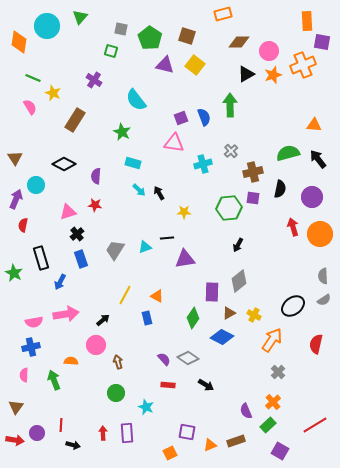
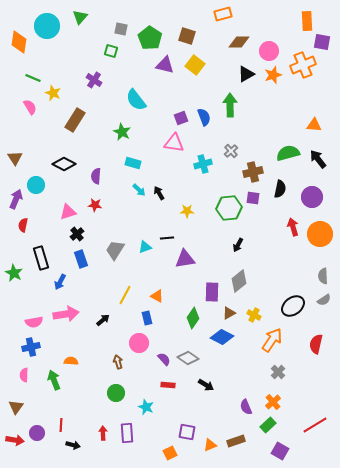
yellow star at (184, 212): moved 3 px right, 1 px up
pink circle at (96, 345): moved 43 px right, 2 px up
purple semicircle at (246, 411): moved 4 px up
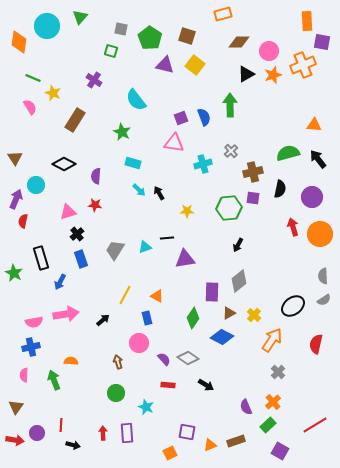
red semicircle at (23, 225): moved 4 px up
yellow cross at (254, 315): rotated 16 degrees clockwise
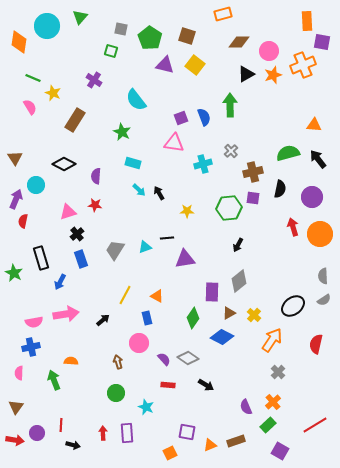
pink semicircle at (24, 375): moved 5 px left, 2 px up
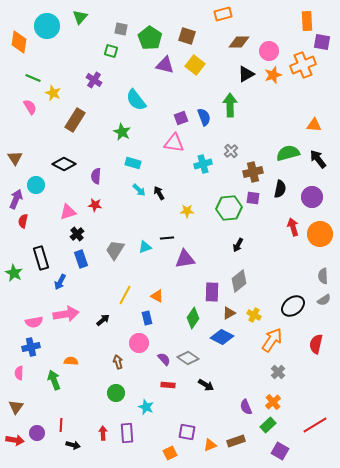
yellow cross at (254, 315): rotated 16 degrees counterclockwise
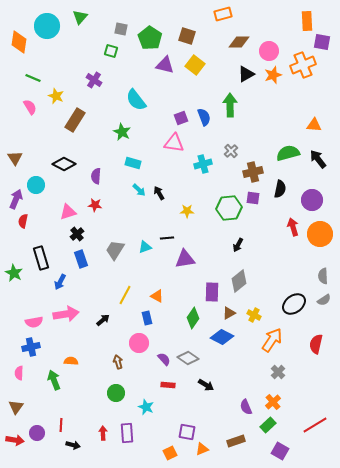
yellow star at (53, 93): moved 3 px right, 3 px down
purple circle at (312, 197): moved 3 px down
black ellipse at (293, 306): moved 1 px right, 2 px up
orange triangle at (210, 445): moved 8 px left, 4 px down
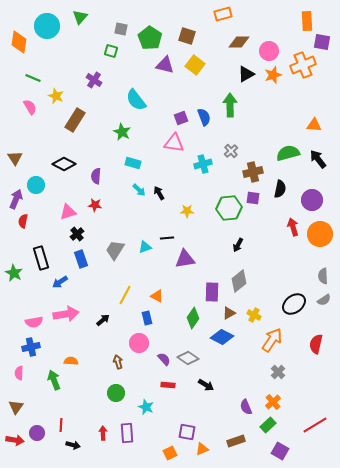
blue arrow at (60, 282): rotated 28 degrees clockwise
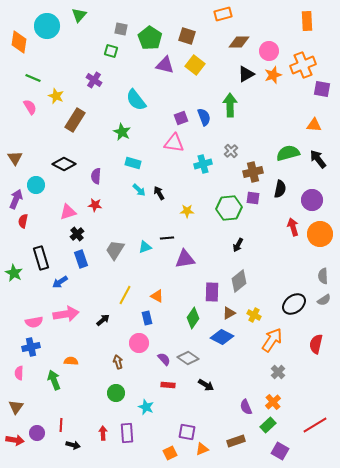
green triangle at (80, 17): moved 1 px left, 2 px up
purple square at (322, 42): moved 47 px down
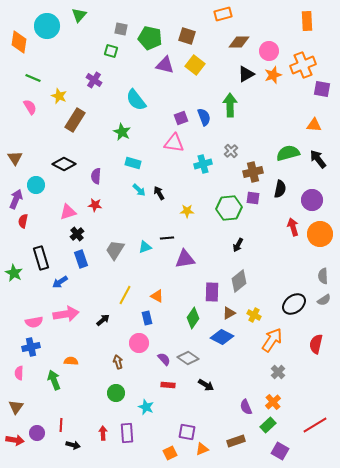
green pentagon at (150, 38): rotated 20 degrees counterclockwise
yellow star at (56, 96): moved 3 px right
